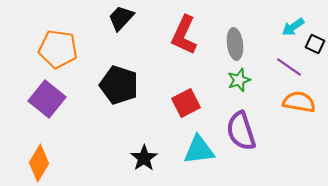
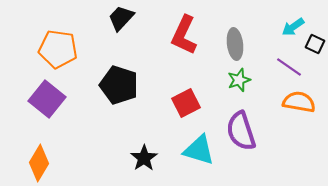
cyan triangle: rotated 24 degrees clockwise
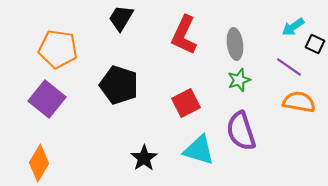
black trapezoid: rotated 12 degrees counterclockwise
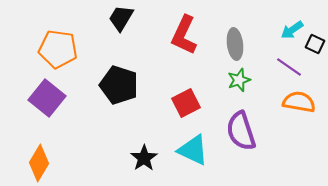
cyan arrow: moved 1 px left, 3 px down
purple square: moved 1 px up
cyan triangle: moved 6 px left; rotated 8 degrees clockwise
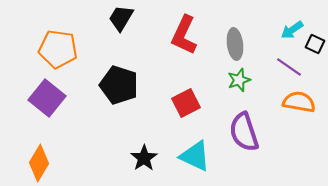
purple semicircle: moved 3 px right, 1 px down
cyan triangle: moved 2 px right, 6 px down
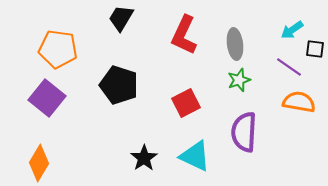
black square: moved 5 px down; rotated 18 degrees counterclockwise
purple semicircle: rotated 21 degrees clockwise
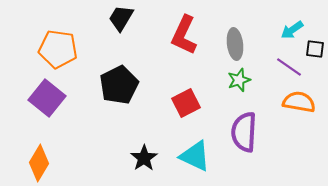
black pentagon: rotated 27 degrees clockwise
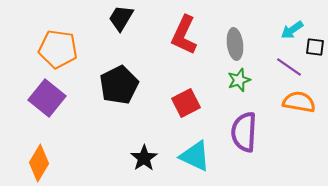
black square: moved 2 px up
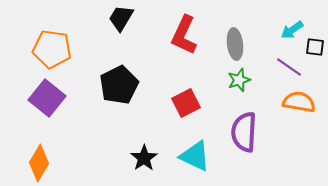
orange pentagon: moved 6 px left
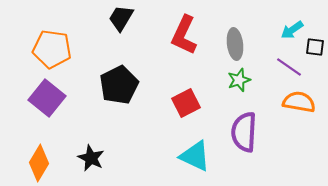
black star: moved 53 px left; rotated 12 degrees counterclockwise
